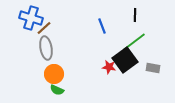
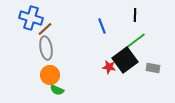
brown line: moved 1 px right, 1 px down
orange circle: moved 4 px left, 1 px down
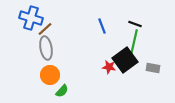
black line: moved 9 px down; rotated 72 degrees counterclockwise
green line: rotated 40 degrees counterclockwise
green semicircle: moved 5 px right, 1 px down; rotated 72 degrees counterclockwise
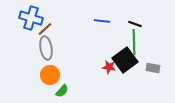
blue line: moved 5 px up; rotated 63 degrees counterclockwise
green line: rotated 15 degrees counterclockwise
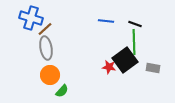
blue line: moved 4 px right
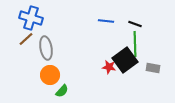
brown line: moved 19 px left, 10 px down
green line: moved 1 px right, 2 px down
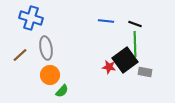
brown line: moved 6 px left, 16 px down
gray rectangle: moved 8 px left, 4 px down
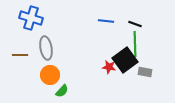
brown line: rotated 42 degrees clockwise
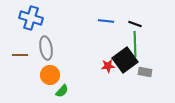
red star: moved 1 px left, 1 px up; rotated 16 degrees counterclockwise
